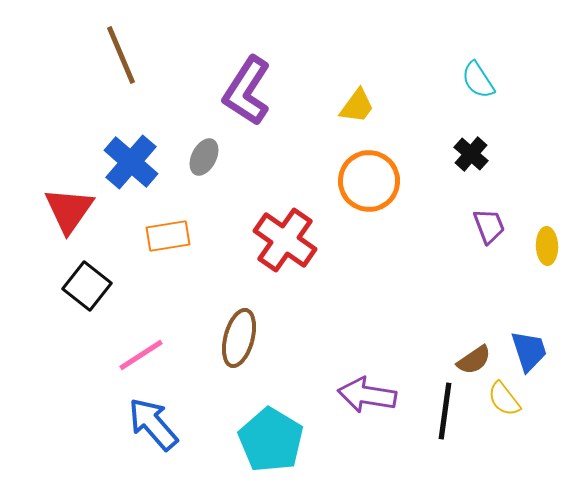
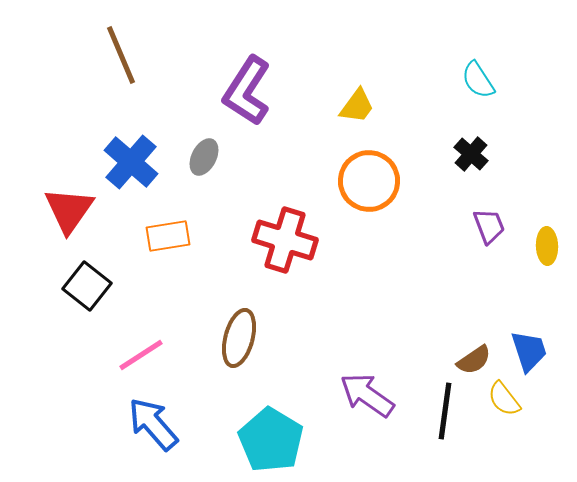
red cross: rotated 18 degrees counterclockwise
purple arrow: rotated 26 degrees clockwise
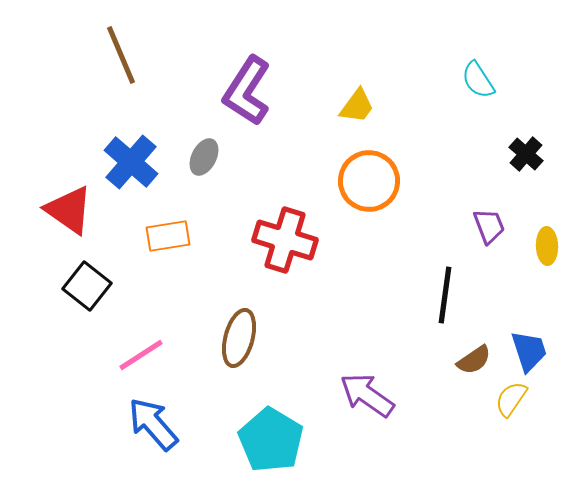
black cross: moved 55 px right
red triangle: rotated 30 degrees counterclockwise
yellow semicircle: moved 7 px right; rotated 72 degrees clockwise
black line: moved 116 px up
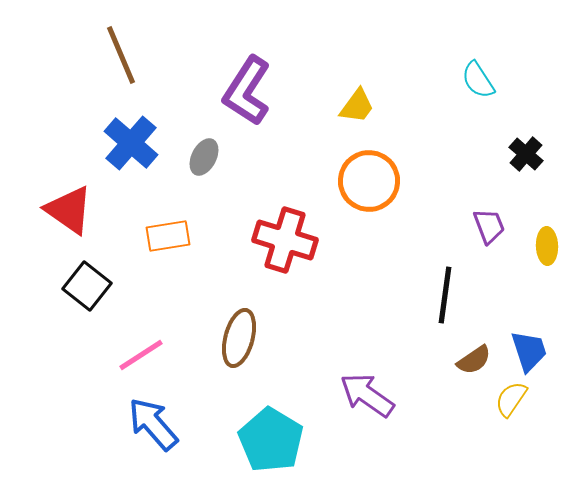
blue cross: moved 19 px up
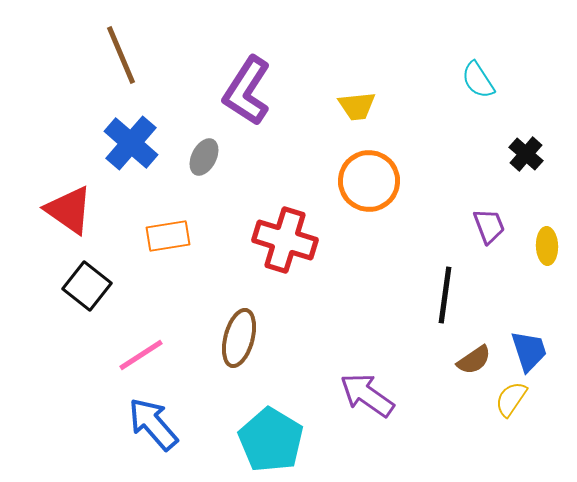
yellow trapezoid: rotated 48 degrees clockwise
